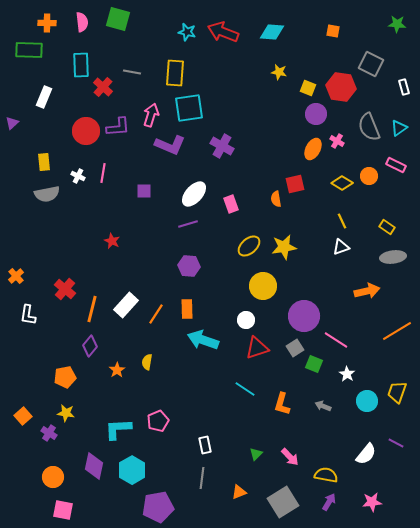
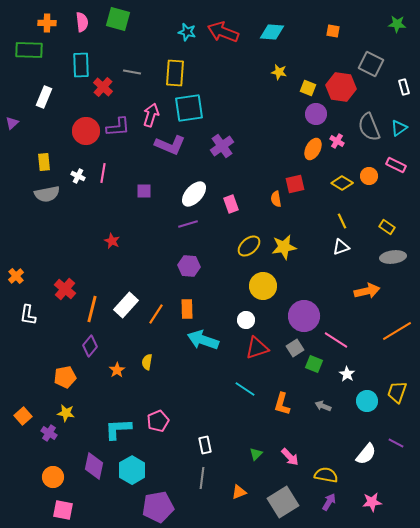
purple cross at (222, 146): rotated 25 degrees clockwise
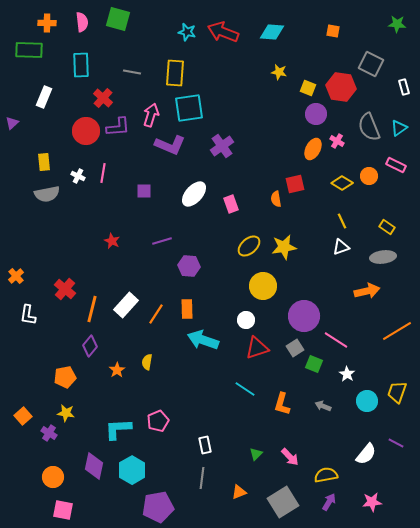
red cross at (103, 87): moved 11 px down
purple line at (188, 224): moved 26 px left, 17 px down
gray ellipse at (393, 257): moved 10 px left
yellow semicircle at (326, 475): rotated 20 degrees counterclockwise
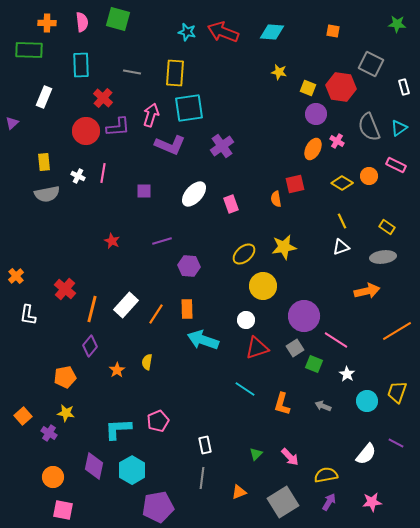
yellow ellipse at (249, 246): moved 5 px left, 8 px down
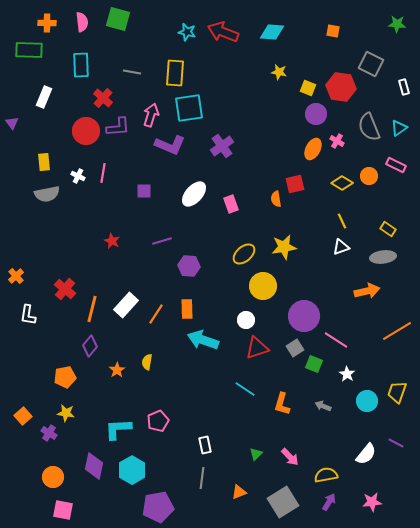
purple triangle at (12, 123): rotated 24 degrees counterclockwise
yellow rectangle at (387, 227): moved 1 px right, 2 px down
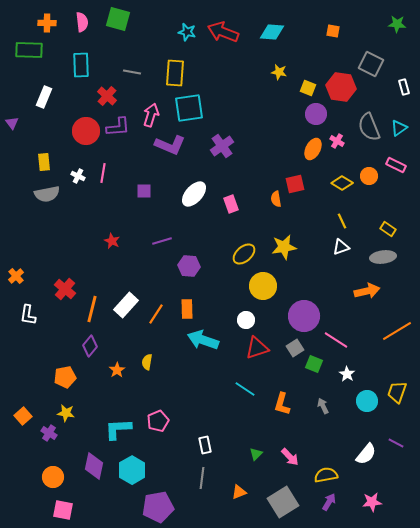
red cross at (103, 98): moved 4 px right, 2 px up
gray arrow at (323, 406): rotated 42 degrees clockwise
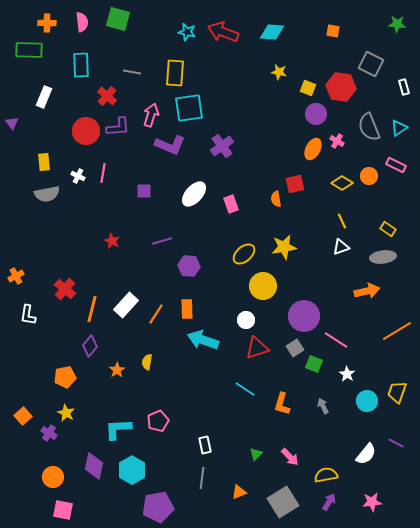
orange cross at (16, 276): rotated 14 degrees clockwise
yellow star at (66, 413): rotated 18 degrees clockwise
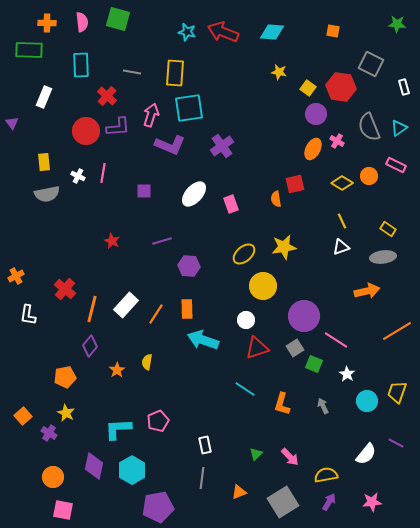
yellow square at (308, 88): rotated 14 degrees clockwise
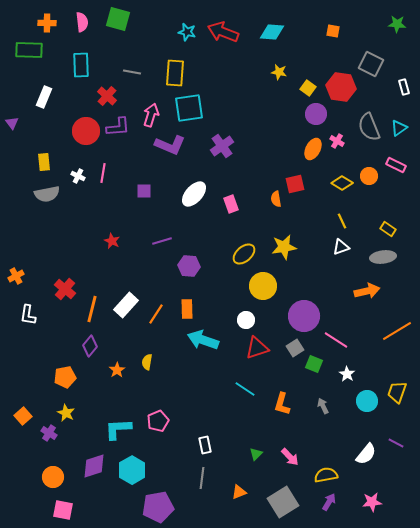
purple diamond at (94, 466): rotated 60 degrees clockwise
